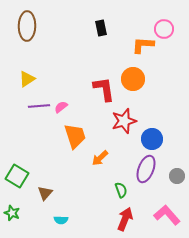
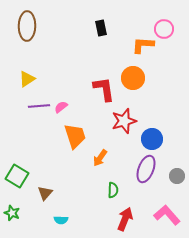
orange circle: moved 1 px up
orange arrow: rotated 12 degrees counterclockwise
green semicircle: moved 8 px left; rotated 21 degrees clockwise
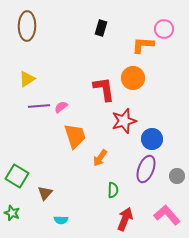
black rectangle: rotated 28 degrees clockwise
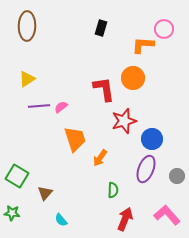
orange trapezoid: moved 3 px down
green star: rotated 14 degrees counterclockwise
cyan semicircle: rotated 48 degrees clockwise
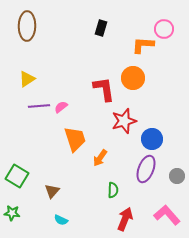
brown triangle: moved 7 px right, 2 px up
cyan semicircle: rotated 24 degrees counterclockwise
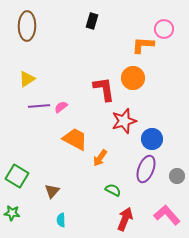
black rectangle: moved 9 px left, 7 px up
orange trapezoid: rotated 44 degrees counterclockwise
green semicircle: rotated 63 degrees counterclockwise
cyan semicircle: rotated 64 degrees clockwise
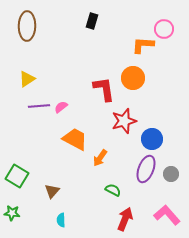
gray circle: moved 6 px left, 2 px up
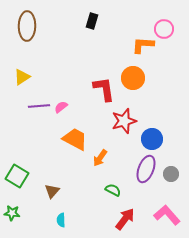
yellow triangle: moved 5 px left, 2 px up
red arrow: rotated 15 degrees clockwise
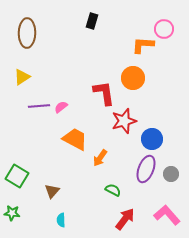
brown ellipse: moved 7 px down
red L-shape: moved 4 px down
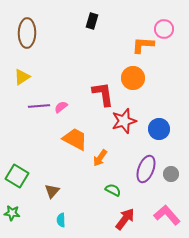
red L-shape: moved 1 px left, 1 px down
blue circle: moved 7 px right, 10 px up
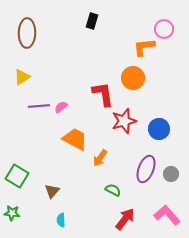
orange L-shape: moved 1 px right, 2 px down; rotated 10 degrees counterclockwise
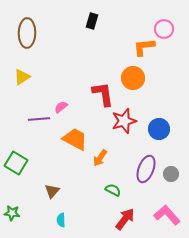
purple line: moved 13 px down
green square: moved 1 px left, 13 px up
